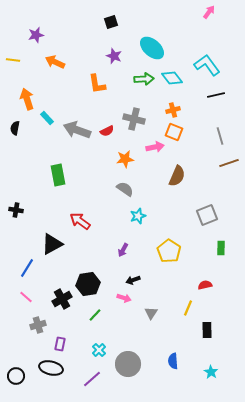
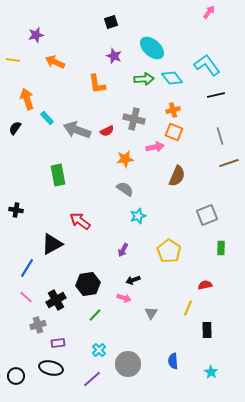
black semicircle at (15, 128): rotated 24 degrees clockwise
black cross at (62, 299): moved 6 px left, 1 px down
purple rectangle at (60, 344): moved 2 px left, 1 px up; rotated 72 degrees clockwise
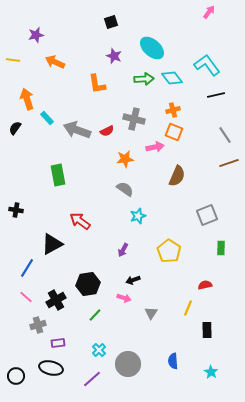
gray line at (220, 136): moved 5 px right, 1 px up; rotated 18 degrees counterclockwise
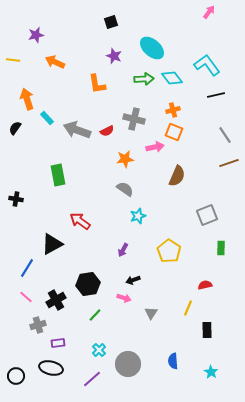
black cross at (16, 210): moved 11 px up
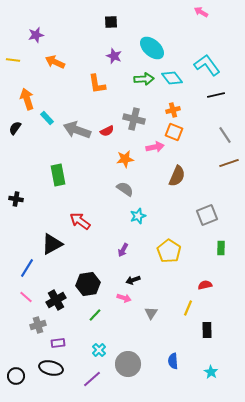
pink arrow at (209, 12): moved 8 px left; rotated 96 degrees counterclockwise
black square at (111, 22): rotated 16 degrees clockwise
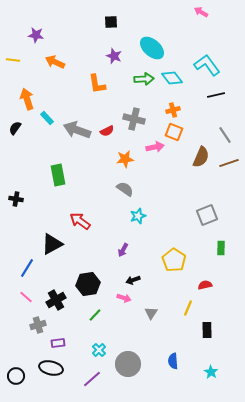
purple star at (36, 35): rotated 21 degrees clockwise
brown semicircle at (177, 176): moved 24 px right, 19 px up
yellow pentagon at (169, 251): moved 5 px right, 9 px down
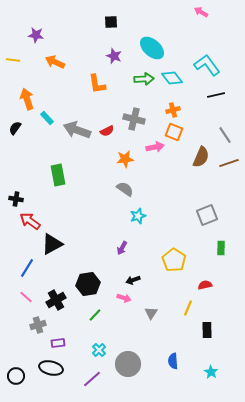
red arrow at (80, 221): moved 50 px left
purple arrow at (123, 250): moved 1 px left, 2 px up
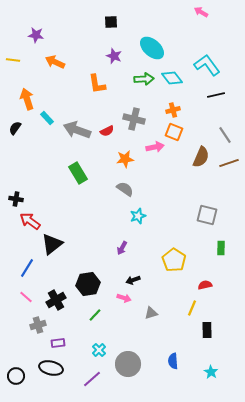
green rectangle at (58, 175): moved 20 px right, 2 px up; rotated 20 degrees counterclockwise
gray square at (207, 215): rotated 35 degrees clockwise
black triangle at (52, 244): rotated 10 degrees counterclockwise
yellow line at (188, 308): moved 4 px right
gray triangle at (151, 313): rotated 40 degrees clockwise
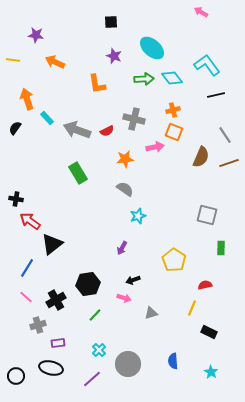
black rectangle at (207, 330): moved 2 px right, 2 px down; rotated 63 degrees counterclockwise
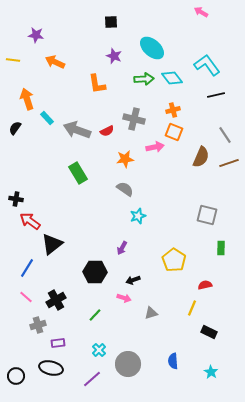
black hexagon at (88, 284): moved 7 px right, 12 px up; rotated 10 degrees clockwise
